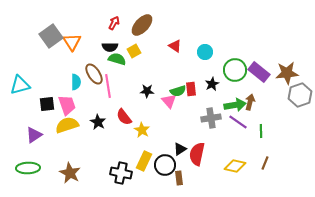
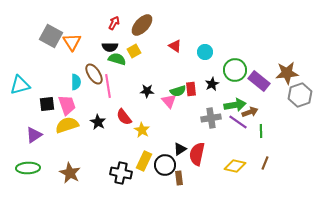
gray square at (51, 36): rotated 25 degrees counterclockwise
purple rectangle at (259, 72): moved 9 px down
brown arrow at (250, 102): moved 10 px down; rotated 56 degrees clockwise
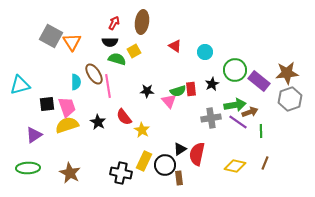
brown ellipse at (142, 25): moved 3 px up; rotated 35 degrees counterclockwise
black semicircle at (110, 47): moved 5 px up
gray hexagon at (300, 95): moved 10 px left, 4 px down
pink trapezoid at (67, 105): moved 2 px down
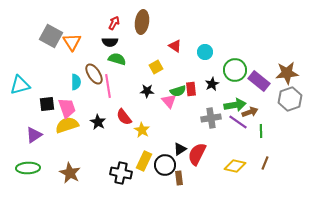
yellow square at (134, 51): moved 22 px right, 16 px down
pink trapezoid at (67, 107): moved 1 px down
red semicircle at (197, 154): rotated 15 degrees clockwise
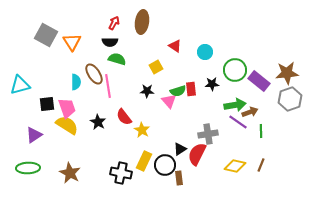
gray square at (51, 36): moved 5 px left, 1 px up
black star at (212, 84): rotated 24 degrees clockwise
gray cross at (211, 118): moved 3 px left, 16 px down
yellow semicircle at (67, 125): rotated 50 degrees clockwise
brown line at (265, 163): moved 4 px left, 2 px down
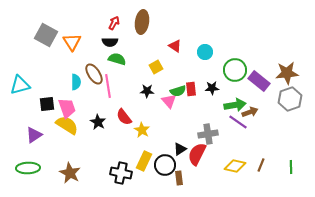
black star at (212, 84): moved 4 px down
green line at (261, 131): moved 30 px right, 36 px down
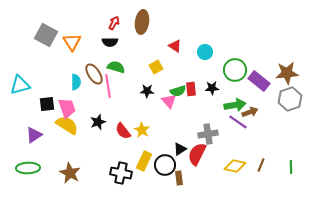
green semicircle at (117, 59): moved 1 px left, 8 px down
red semicircle at (124, 117): moved 1 px left, 14 px down
black star at (98, 122): rotated 21 degrees clockwise
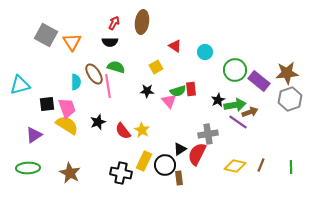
black star at (212, 88): moved 6 px right, 12 px down; rotated 24 degrees counterclockwise
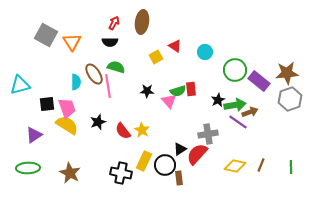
yellow square at (156, 67): moved 10 px up
red semicircle at (197, 154): rotated 15 degrees clockwise
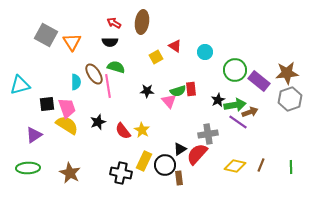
red arrow at (114, 23): rotated 88 degrees counterclockwise
